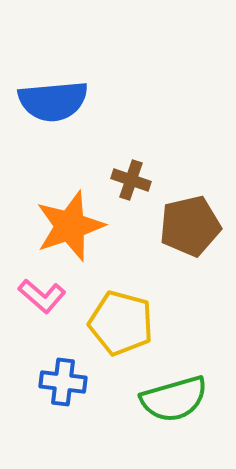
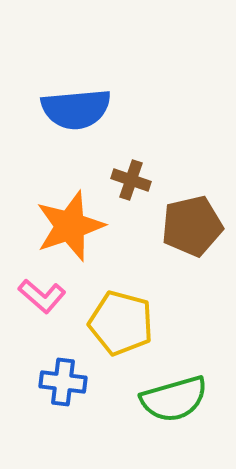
blue semicircle: moved 23 px right, 8 px down
brown pentagon: moved 2 px right
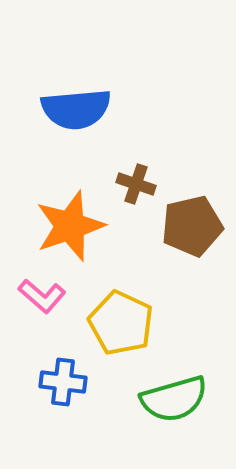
brown cross: moved 5 px right, 4 px down
yellow pentagon: rotated 10 degrees clockwise
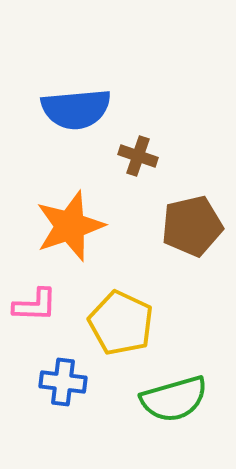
brown cross: moved 2 px right, 28 px up
pink L-shape: moved 7 px left, 9 px down; rotated 39 degrees counterclockwise
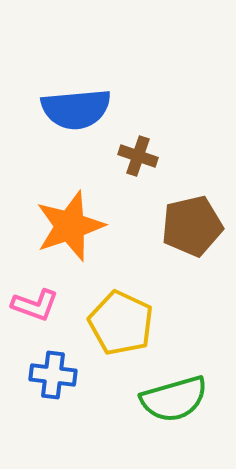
pink L-shape: rotated 18 degrees clockwise
blue cross: moved 10 px left, 7 px up
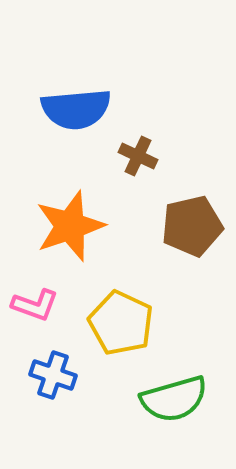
brown cross: rotated 6 degrees clockwise
blue cross: rotated 12 degrees clockwise
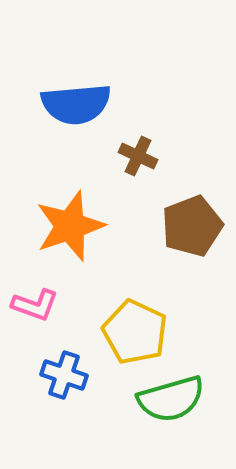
blue semicircle: moved 5 px up
brown pentagon: rotated 8 degrees counterclockwise
yellow pentagon: moved 14 px right, 9 px down
blue cross: moved 11 px right
green semicircle: moved 3 px left
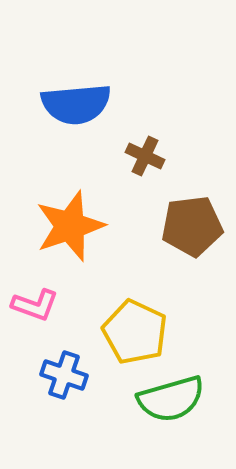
brown cross: moved 7 px right
brown pentagon: rotated 14 degrees clockwise
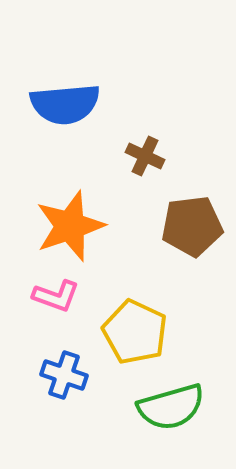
blue semicircle: moved 11 px left
pink L-shape: moved 21 px right, 9 px up
green semicircle: moved 8 px down
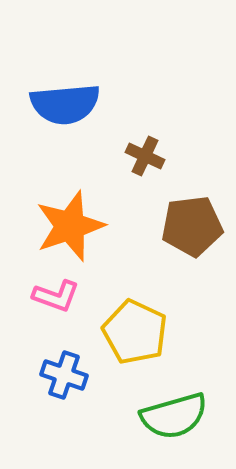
green semicircle: moved 3 px right, 9 px down
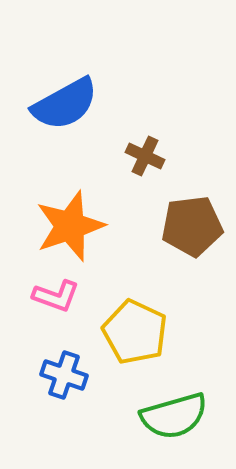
blue semicircle: rotated 24 degrees counterclockwise
